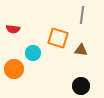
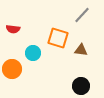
gray line: rotated 36 degrees clockwise
orange circle: moved 2 px left
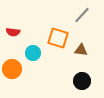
red semicircle: moved 3 px down
black circle: moved 1 px right, 5 px up
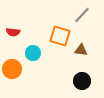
orange square: moved 2 px right, 2 px up
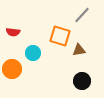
brown triangle: moved 2 px left; rotated 16 degrees counterclockwise
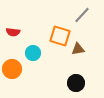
brown triangle: moved 1 px left, 1 px up
black circle: moved 6 px left, 2 px down
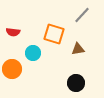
orange square: moved 6 px left, 2 px up
